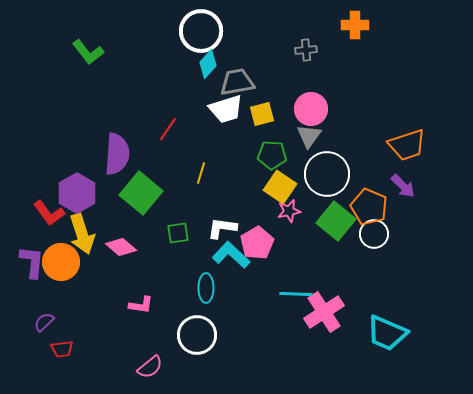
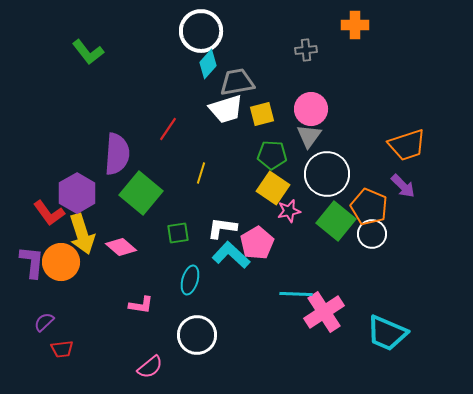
yellow square at (280, 187): moved 7 px left, 1 px down
white circle at (374, 234): moved 2 px left
cyan ellipse at (206, 288): moved 16 px left, 8 px up; rotated 16 degrees clockwise
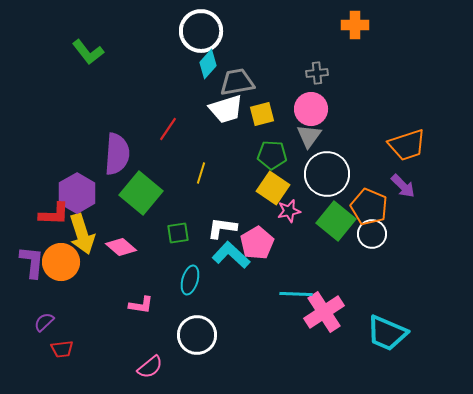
gray cross at (306, 50): moved 11 px right, 23 px down
red L-shape at (49, 213): moved 5 px right, 1 px down; rotated 52 degrees counterclockwise
